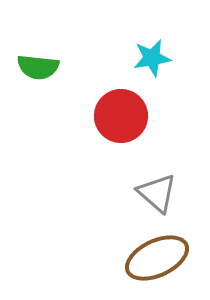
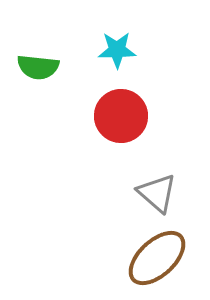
cyan star: moved 35 px left, 8 px up; rotated 9 degrees clockwise
brown ellipse: rotated 18 degrees counterclockwise
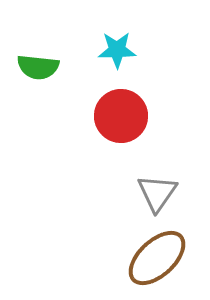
gray triangle: rotated 24 degrees clockwise
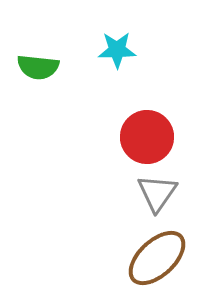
red circle: moved 26 px right, 21 px down
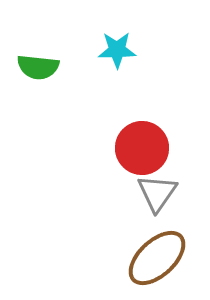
red circle: moved 5 px left, 11 px down
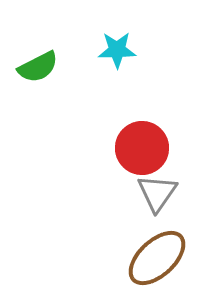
green semicircle: rotated 33 degrees counterclockwise
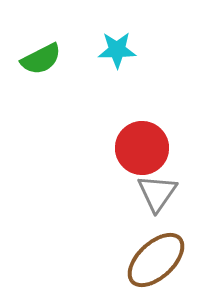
green semicircle: moved 3 px right, 8 px up
brown ellipse: moved 1 px left, 2 px down
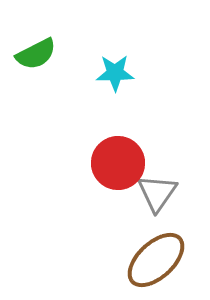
cyan star: moved 2 px left, 23 px down
green semicircle: moved 5 px left, 5 px up
red circle: moved 24 px left, 15 px down
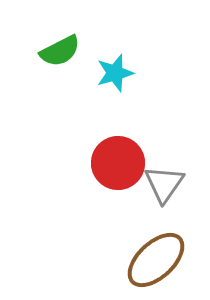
green semicircle: moved 24 px right, 3 px up
cyan star: rotated 15 degrees counterclockwise
gray triangle: moved 7 px right, 9 px up
